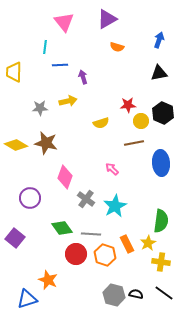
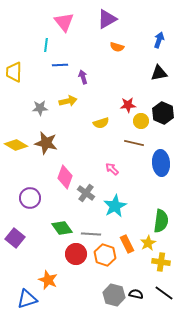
cyan line: moved 1 px right, 2 px up
brown line: rotated 24 degrees clockwise
gray cross: moved 6 px up
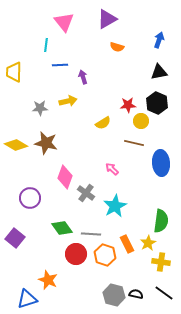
black triangle: moved 1 px up
black hexagon: moved 6 px left, 10 px up
yellow semicircle: moved 2 px right; rotated 14 degrees counterclockwise
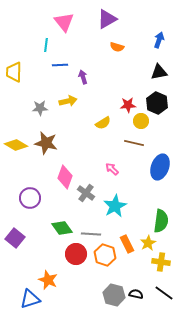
blue ellipse: moved 1 px left, 4 px down; rotated 25 degrees clockwise
blue triangle: moved 3 px right
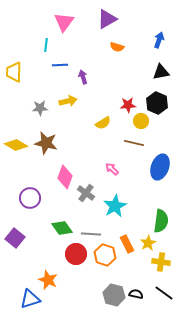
pink triangle: rotated 15 degrees clockwise
black triangle: moved 2 px right
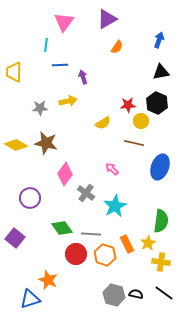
orange semicircle: rotated 72 degrees counterclockwise
pink diamond: moved 3 px up; rotated 15 degrees clockwise
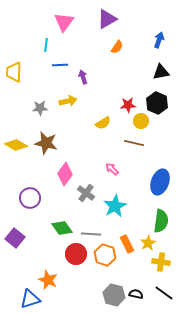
blue ellipse: moved 15 px down
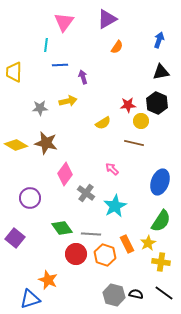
green semicircle: rotated 25 degrees clockwise
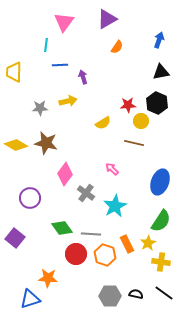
orange star: moved 2 px up; rotated 18 degrees counterclockwise
gray hexagon: moved 4 px left, 1 px down; rotated 15 degrees counterclockwise
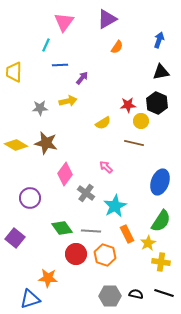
cyan line: rotated 16 degrees clockwise
purple arrow: moved 1 px left, 1 px down; rotated 56 degrees clockwise
pink arrow: moved 6 px left, 2 px up
gray line: moved 3 px up
orange rectangle: moved 10 px up
black line: rotated 18 degrees counterclockwise
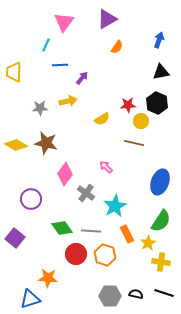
yellow semicircle: moved 1 px left, 4 px up
purple circle: moved 1 px right, 1 px down
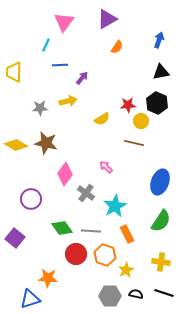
yellow star: moved 22 px left, 27 px down
